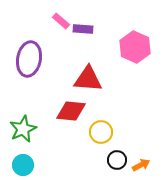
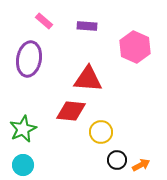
pink rectangle: moved 17 px left
purple rectangle: moved 4 px right, 3 px up
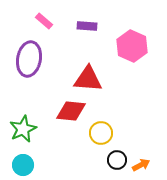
pink hexagon: moved 3 px left, 1 px up
yellow circle: moved 1 px down
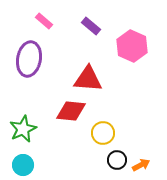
purple rectangle: moved 4 px right; rotated 36 degrees clockwise
yellow circle: moved 2 px right
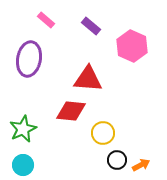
pink rectangle: moved 2 px right, 1 px up
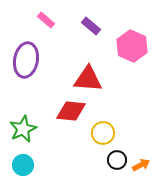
purple ellipse: moved 3 px left, 1 px down
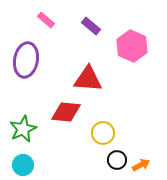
red diamond: moved 5 px left, 1 px down
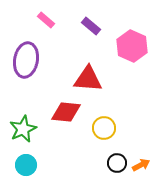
yellow circle: moved 1 px right, 5 px up
black circle: moved 3 px down
cyan circle: moved 3 px right
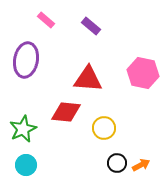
pink hexagon: moved 11 px right, 27 px down; rotated 12 degrees counterclockwise
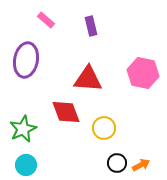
purple rectangle: rotated 36 degrees clockwise
red diamond: rotated 64 degrees clockwise
